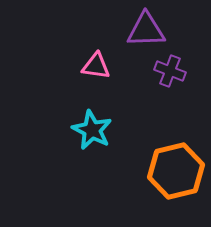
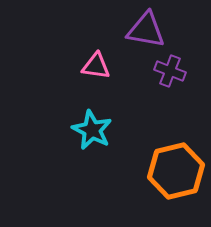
purple triangle: rotated 12 degrees clockwise
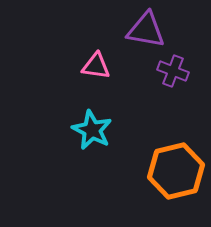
purple cross: moved 3 px right
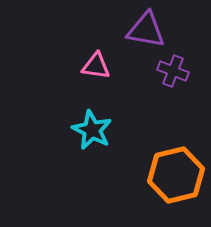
orange hexagon: moved 4 px down
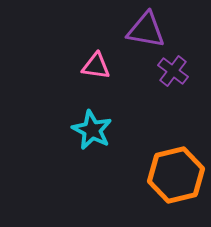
purple cross: rotated 16 degrees clockwise
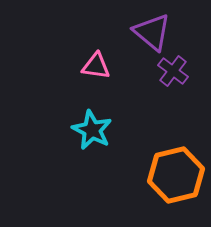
purple triangle: moved 6 px right, 2 px down; rotated 30 degrees clockwise
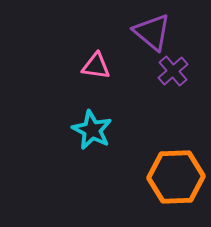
purple cross: rotated 12 degrees clockwise
orange hexagon: moved 2 px down; rotated 12 degrees clockwise
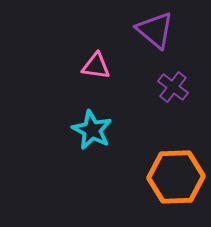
purple triangle: moved 3 px right, 2 px up
purple cross: moved 16 px down; rotated 12 degrees counterclockwise
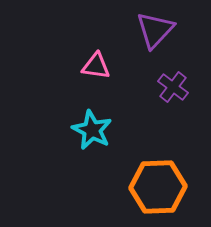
purple triangle: rotated 33 degrees clockwise
orange hexagon: moved 18 px left, 10 px down
